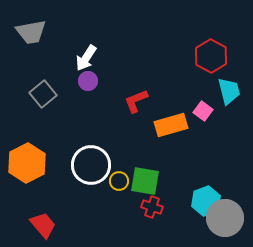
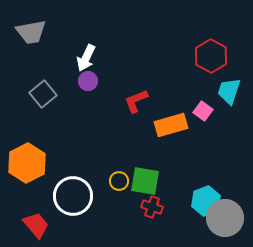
white arrow: rotated 8 degrees counterclockwise
cyan trapezoid: rotated 148 degrees counterclockwise
white circle: moved 18 px left, 31 px down
red trapezoid: moved 7 px left
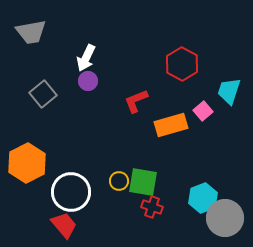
red hexagon: moved 29 px left, 8 px down
pink square: rotated 12 degrees clockwise
green square: moved 2 px left, 1 px down
white circle: moved 2 px left, 4 px up
cyan hexagon: moved 3 px left, 3 px up
red trapezoid: moved 28 px right
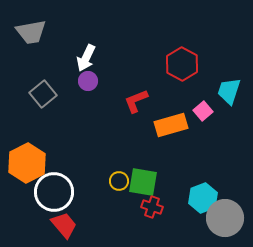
white circle: moved 17 px left
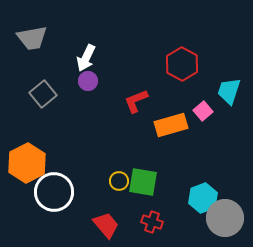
gray trapezoid: moved 1 px right, 6 px down
red cross: moved 15 px down
red trapezoid: moved 42 px right
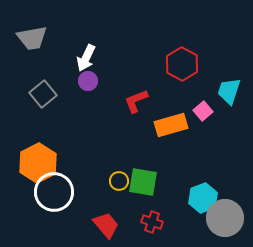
orange hexagon: moved 11 px right
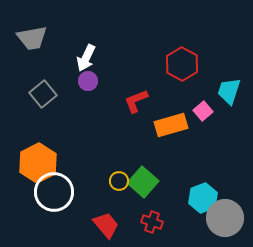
green square: rotated 32 degrees clockwise
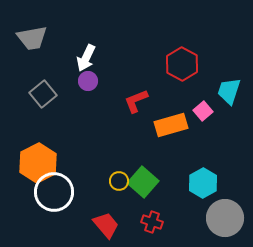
cyan hexagon: moved 15 px up; rotated 8 degrees counterclockwise
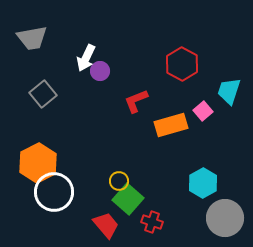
purple circle: moved 12 px right, 10 px up
green square: moved 15 px left, 17 px down
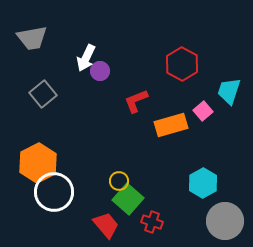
gray circle: moved 3 px down
